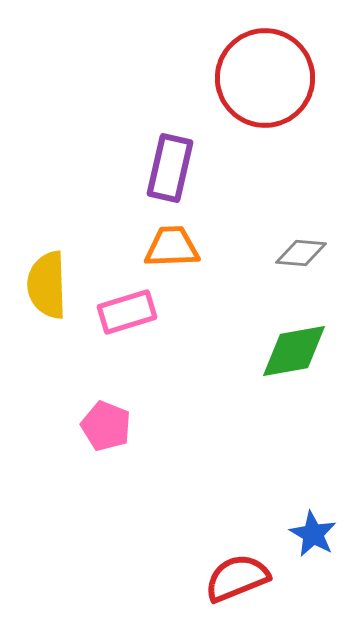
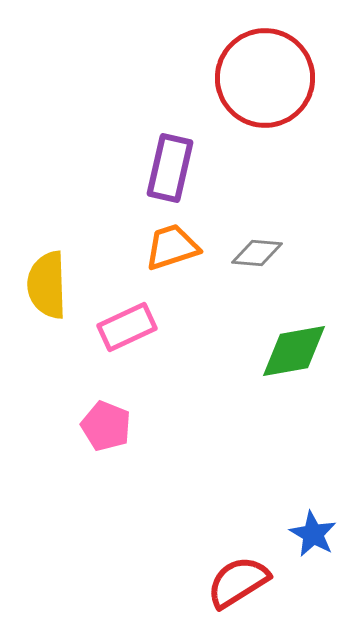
orange trapezoid: rotated 16 degrees counterclockwise
gray diamond: moved 44 px left
pink rectangle: moved 15 px down; rotated 8 degrees counterclockwise
red semicircle: moved 1 px right, 4 px down; rotated 10 degrees counterclockwise
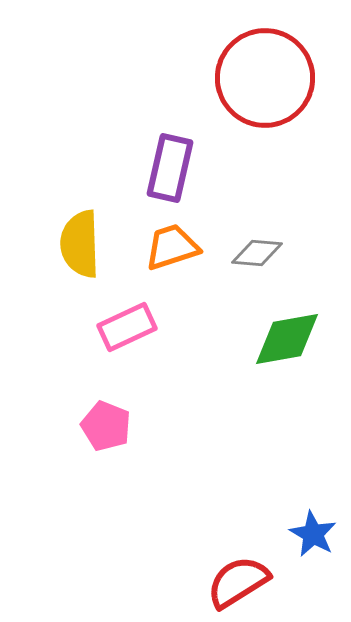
yellow semicircle: moved 33 px right, 41 px up
green diamond: moved 7 px left, 12 px up
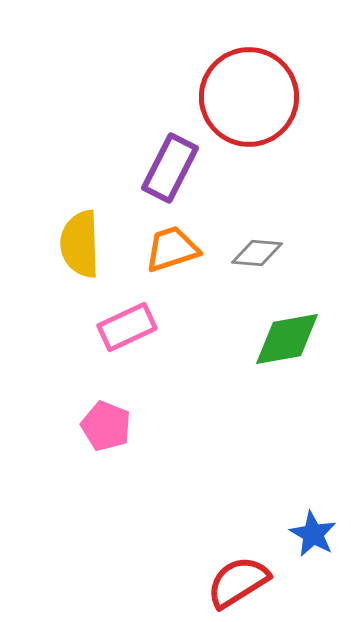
red circle: moved 16 px left, 19 px down
purple rectangle: rotated 14 degrees clockwise
orange trapezoid: moved 2 px down
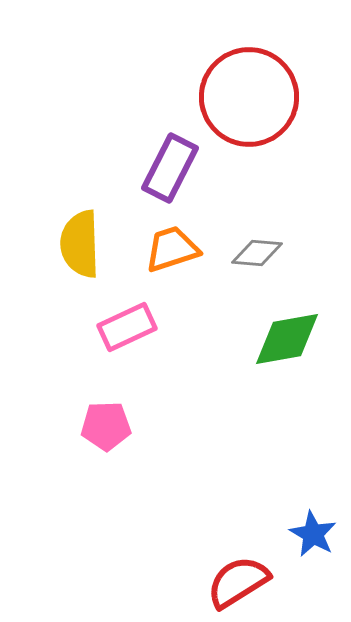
pink pentagon: rotated 24 degrees counterclockwise
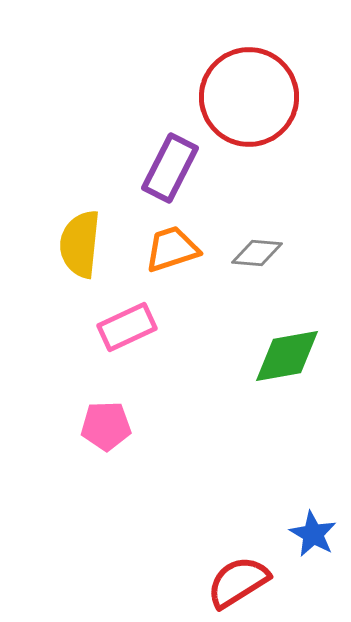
yellow semicircle: rotated 8 degrees clockwise
green diamond: moved 17 px down
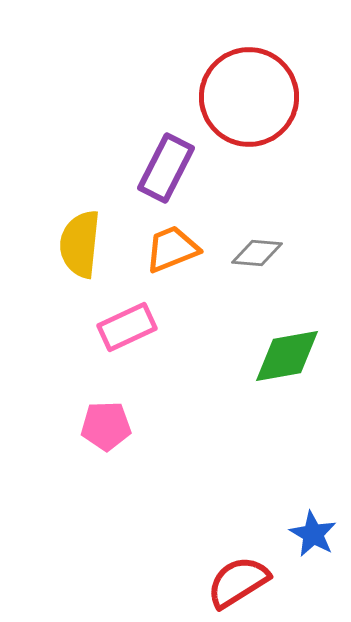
purple rectangle: moved 4 px left
orange trapezoid: rotated 4 degrees counterclockwise
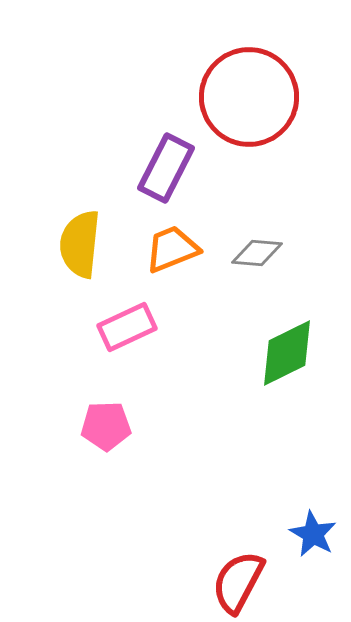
green diamond: moved 3 px up; rotated 16 degrees counterclockwise
red semicircle: rotated 30 degrees counterclockwise
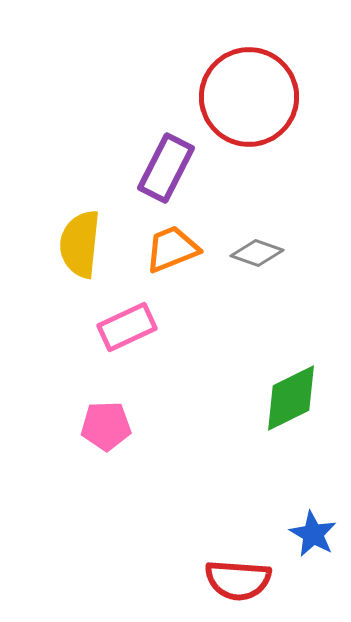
gray diamond: rotated 15 degrees clockwise
green diamond: moved 4 px right, 45 px down
red semicircle: moved 2 px up; rotated 114 degrees counterclockwise
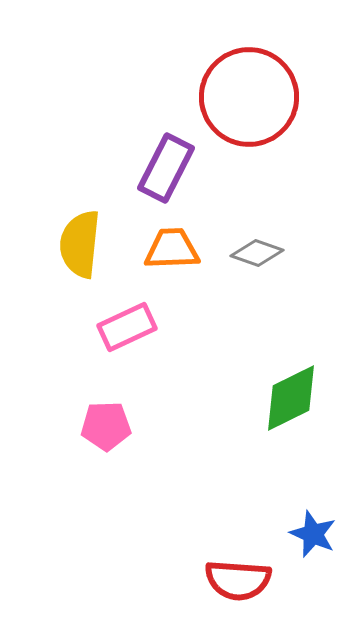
orange trapezoid: rotated 20 degrees clockwise
blue star: rotated 6 degrees counterclockwise
